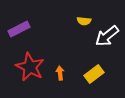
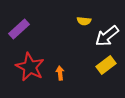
purple rectangle: rotated 15 degrees counterclockwise
yellow rectangle: moved 12 px right, 9 px up
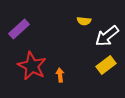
red star: moved 2 px right, 1 px up
orange arrow: moved 2 px down
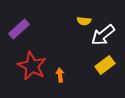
white arrow: moved 4 px left, 1 px up
yellow rectangle: moved 1 px left
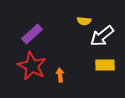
purple rectangle: moved 13 px right, 5 px down
white arrow: moved 1 px left, 1 px down
yellow rectangle: rotated 36 degrees clockwise
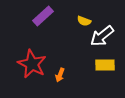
yellow semicircle: rotated 16 degrees clockwise
purple rectangle: moved 11 px right, 18 px up
red star: moved 2 px up
orange arrow: rotated 152 degrees counterclockwise
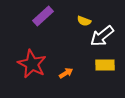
orange arrow: moved 6 px right, 2 px up; rotated 144 degrees counterclockwise
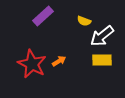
yellow rectangle: moved 3 px left, 5 px up
orange arrow: moved 7 px left, 12 px up
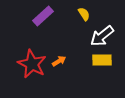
yellow semicircle: moved 7 px up; rotated 144 degrees counterclockwise
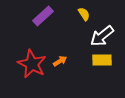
orange arrow: moved 1 px right
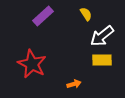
yellow semicircle: moved 2 px right
orange arrow: moved 14 px right, 23 px down; rotated 16 degrees clockwise
